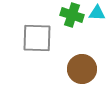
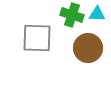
cyan triangle: moved 1 px down
brown circle: moved 6 px right, 21 px up
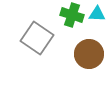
gray square: rotated 32 degrees clockwise
brown circle: moved 1 px right, 6 px down
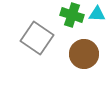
brown circle: moved 5 px left
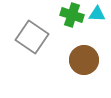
gray square: moved 5 px left, 1 px up
brown circle: moved 6 px down
